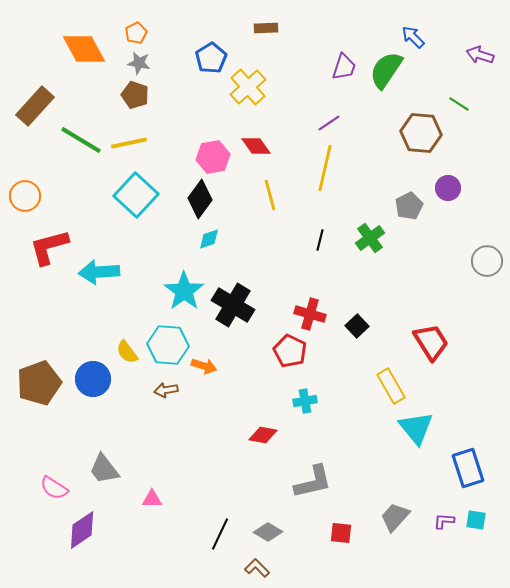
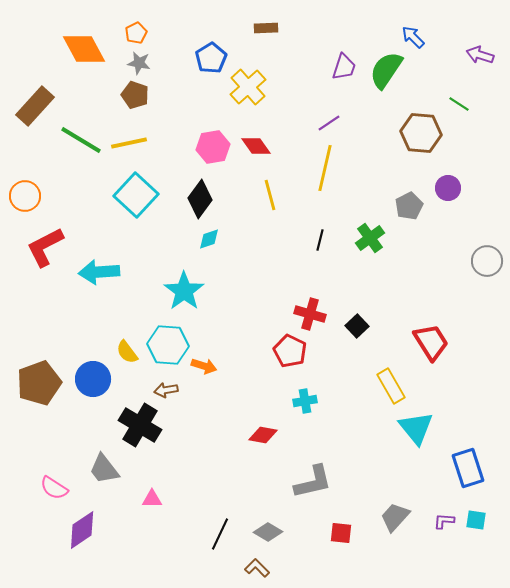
pink hexagon at (213, 157): moved 10 px up
red L-shape at (49, 247): moved 4 px left; rotated 12 degrees counterclockwise
black cross at (233, 305): moved 93 px left, 120 px down
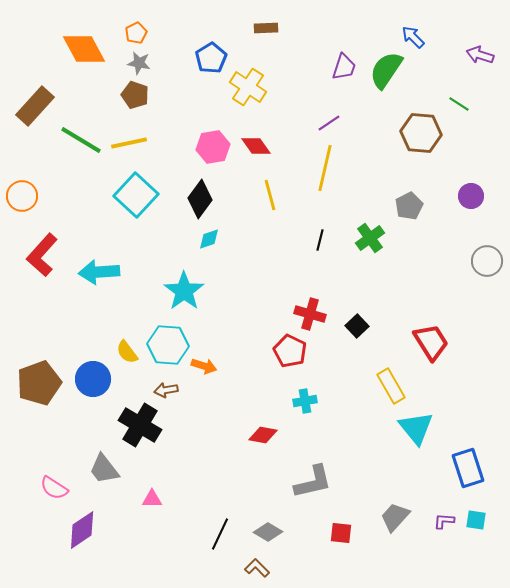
yellow cross at (248, 87): rotated 15 degrees counterclockwise
purple circle at (448, 188): moved 23 px right, 8 px down
orange circle at (25, 196): moved 3 px left
red L-shape at (45, 247): moved 3 px left, 8 px down; rotated 21 degrees counterclockwise
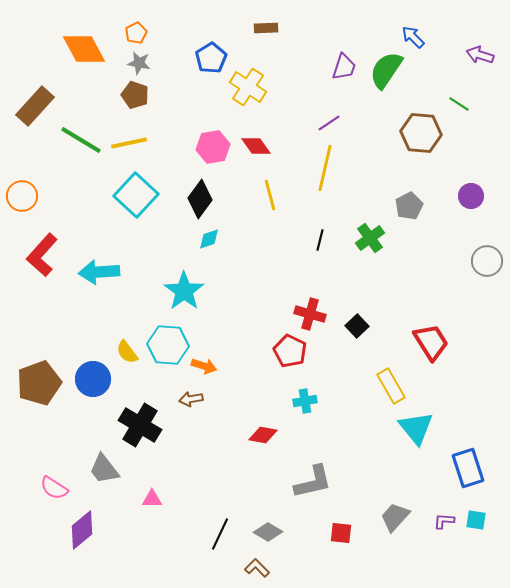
brown arrow at (166, 390): moved 25 px right, 9 px down
purple diamond at (82, 530): rotated 6 degrees counterclockwise
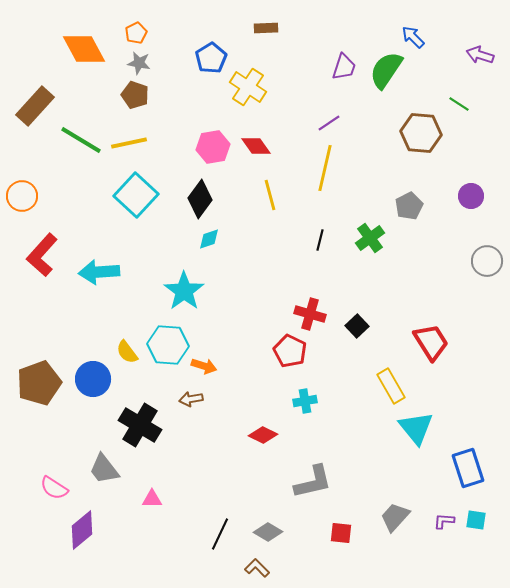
red diamond at (263, 435): rotated 16 degrees clockwise
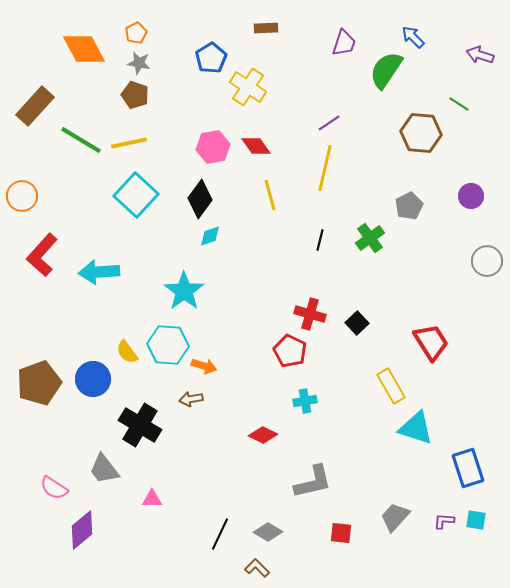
purple trapezoid at (344, 67): moved 24 px up
cyan diamond at (209, 239): moved 1 px right, 3 px up
black square at (357, 326): moved 3 px up
cyan triangle at (416, 428): rotated 33 degrees counterclockwise
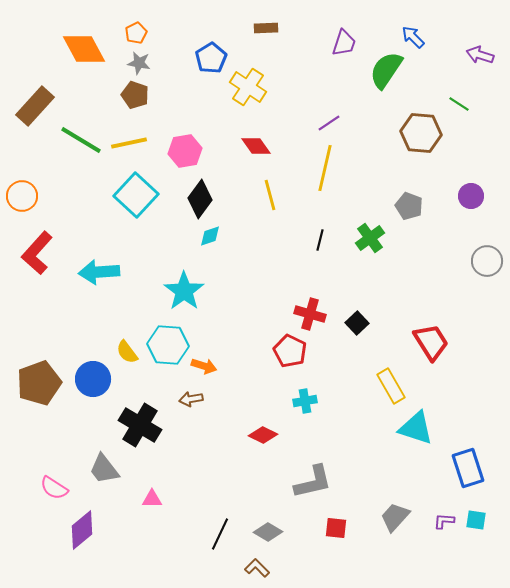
pink hexagon at (213, 147): moved 28 px left, 4 px down
gray pentagon at (409, 206): rotated 24 degrees counterclockwise
red L-shape at (42, 255): moved 5 px left, 2 px up
red square at (341, 533): moved 5 px left, 5 px up
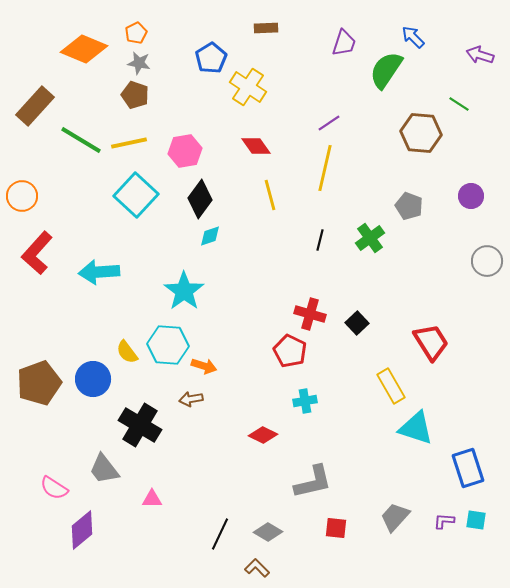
orange diamond at (84, 49): rotated 39 degrees counterclockwise
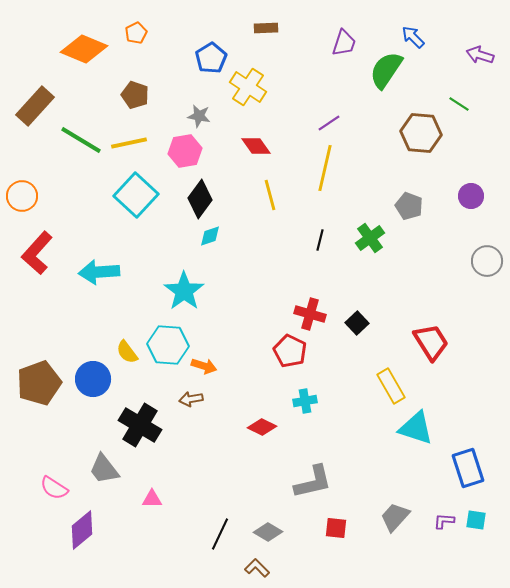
gray star at (139, 63): moved 60 px right, 53 px down
red diamond at (263, 435): moved 1 px left, 8 px up
